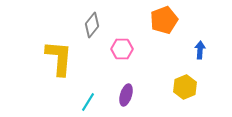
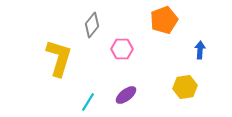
yellow L-shape: rotated 12 degrees clockwise
yellow hexagon: rotated 15 degrees clockwise
purple ellipse: rotated 35 degrees clockwise
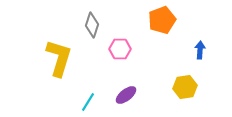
orange pentagon: moved 2 px left
gray diamond: rotated 20 degrees counterclockwise
pink hexagon: moved 2 px left
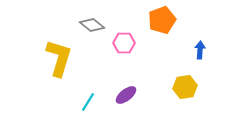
gray diamond: rotated 70 degrees counterclockwise
pink hexagon: moved 4 px right, 6 px up
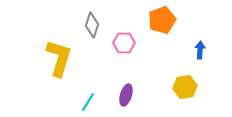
gray diamond: rotated 70 degrees clockwise
purple ellipse: rotated 35 degrees counterclockwise
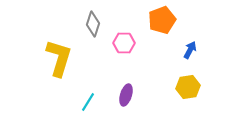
gray diamond: moved 1 px right, 1 px up
blue arrow: moved 10 px left; rotated 24 degrees clockwise
yellow hexagon: moved 3 px right
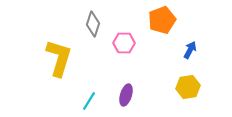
cyan line: moved 1 px right, 1 px up
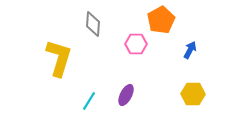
orange pentagon: moved 1 px left; rotated 8 degrees counterclockwise
gray diamond: rotated 15 degrees counterclockwise
pink hexagon: moved 12 px right, 1 px down
yellow hexagon: moved 5 px right, 7 px down; rotated 10 degrees clockwise
purple ellipse: rotated 10 degrees clockwise
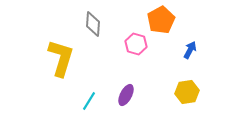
pink hexagon: rotated 15 degrees clockwise
yellow L-shape: moved 2 px right
yellow hexagon: moved 6 px left, 2 px up; rotated 10 degrees counterclockwise
